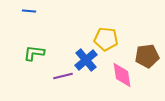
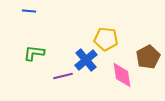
brown pentagon: moved 1 px right, 1 px down; rotated 20 degrees counterclockwise
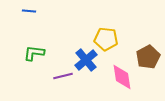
pink diamond: moved 2 px down
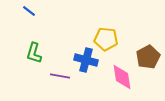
blue line: rotated 32 degrees clockwise
green L-shape: rotated 80 degrees counterclockwise
blue cross: rotated 35 degrees counterclockwise
purple line: moved 3 px left; rotated 24 degrees clockwise
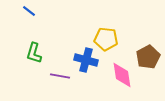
pink diamond: moved 2 px up
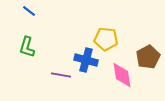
green L-shape: moved 7 px left, 6 px up
purple line: moved 1 px right, 1 px up
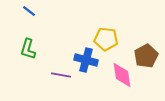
green L-shape: moved 1 px right, 2 px down
brown pentagon: moved 2 px left, 1 px up
